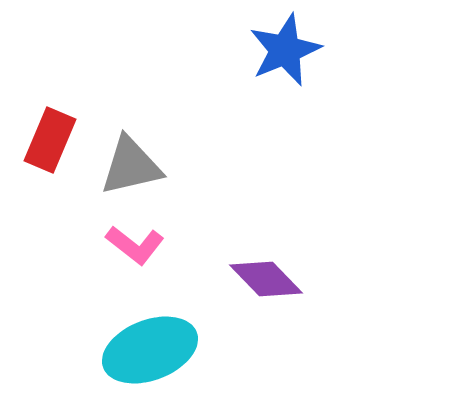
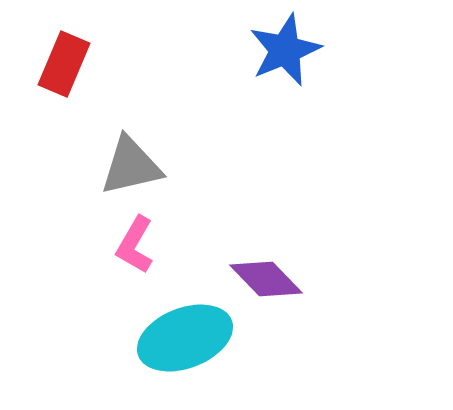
red rectangle: moved 14 px right, 76 px up
pink L-shape: rotated 82 degrees clockwise
cyan ellipse: moved 35 px right, 12 px up
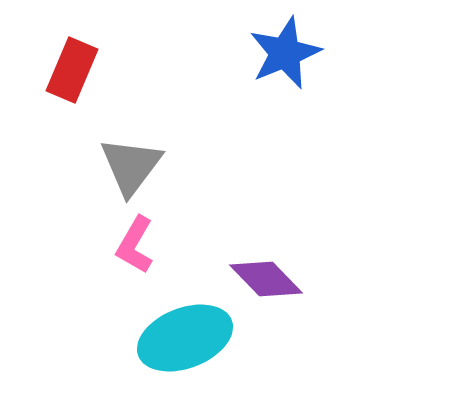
blue star: moved 3 px down
red rectangle: moved 8 px right, 6 px down
gray triangle: rotated 40 degrees counterclockwise
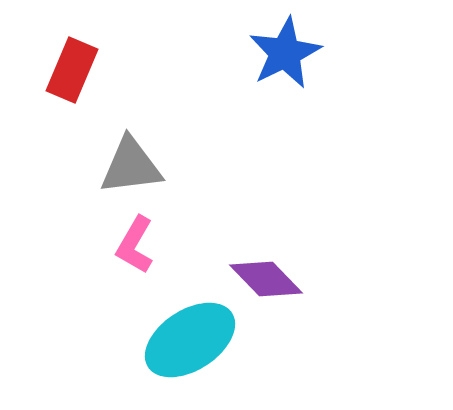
blue star: rotated 4 degrees counterclockwise
gray triangle: rotated 46 degrees clockwise
cyan ellipse: moved 5 px right, 2 px down; rotated 12 degrees counterclockwise
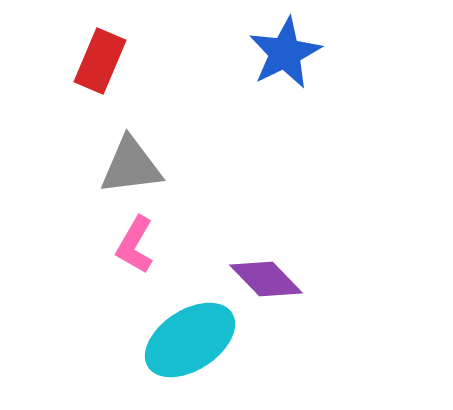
red rectangle: moved 28 px right, 9 px up
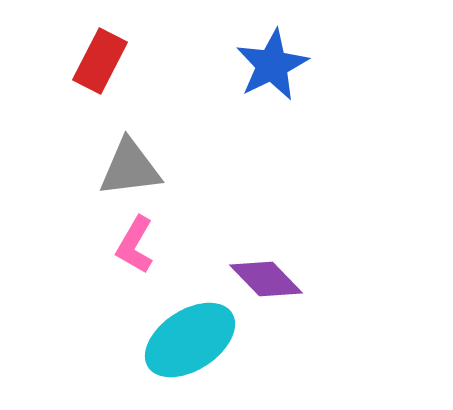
blue star: moved 13 px left, 12 px down
red rectangle: rotated 4 degrees clockwise
gray triangle: moved 1 px left, 2 px down
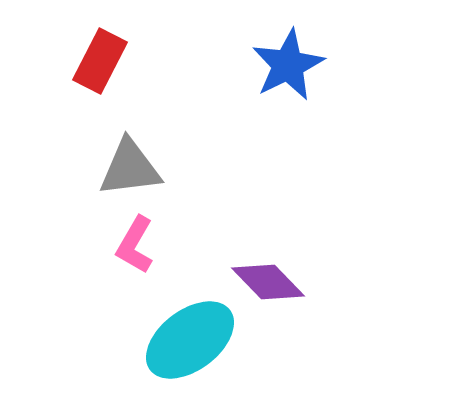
blue star: moved 16 px right
purple diamond: moved 2 px right, 3 px down
cyan ellipse: rotated 4 degrees counterclockwise
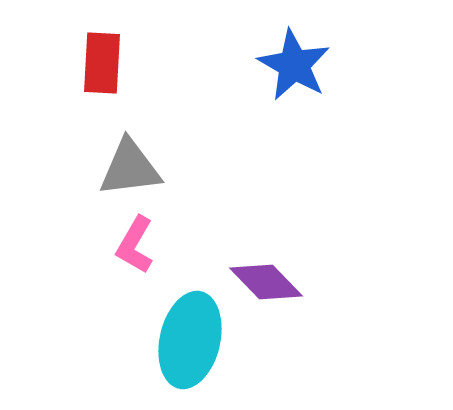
red rectangle: moved 2 px right, 2 px down; rotated 24 degrees counterclockwise
blue star: moved 6 px right; rotated 16 degrees counterclockwise
purple diamond: moved 2 px left
cyan ellipse: rotated 40 degrees counterclockwise
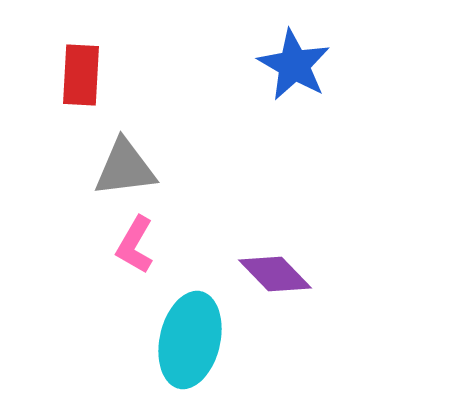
red rectangle: moved 21 px left, 12 px down
gray triangle: moved 5 px left
purple diamond: moved 9 px right, 8 px up
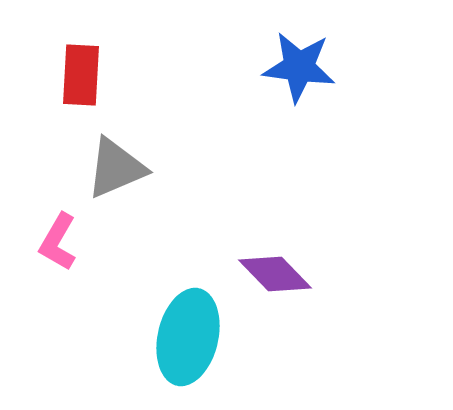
blue star: moved 5 px right, 2 px down; rotated 22 degrees counterclockwise
gray triangle: moved 9 px left; rotated 16 degrees counterclockwise
pink L-shape: moved 77 px left, 3 px up
cyan ellipse: moved 2 px left, 3 px up
